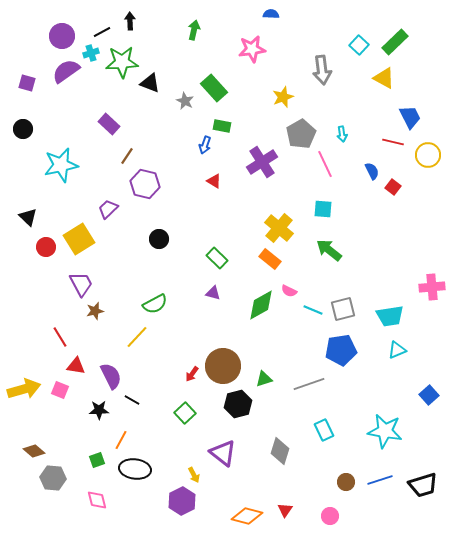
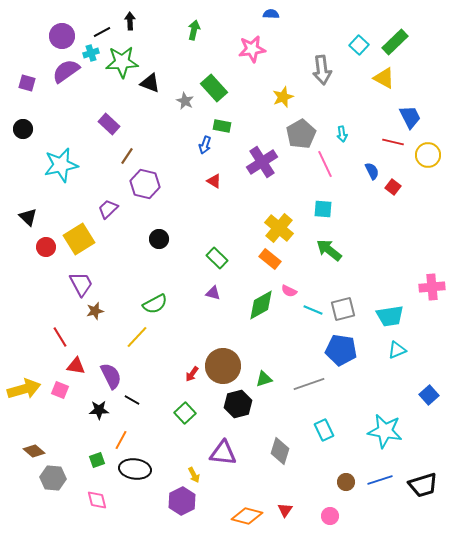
blue pentagon at (341, 350): rotated 16 degrees clockwise
purple triangle at (223, 453): rotated 32 degrees counterclockwise
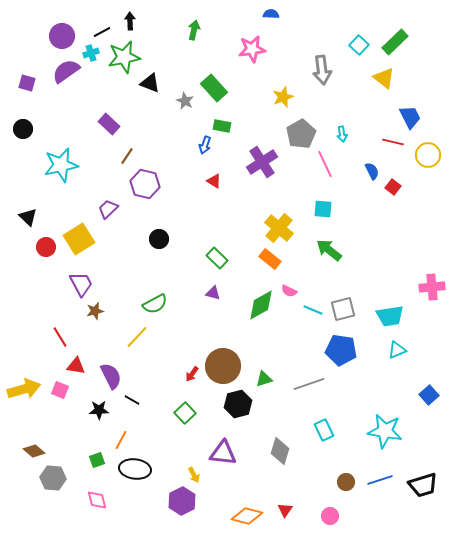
green star at (122, 62): moved 2 px right, 5 px up; rotated 8 degrees counterclockwise
yellow triangle at (384, 78): rotated 10 degrees clockwise
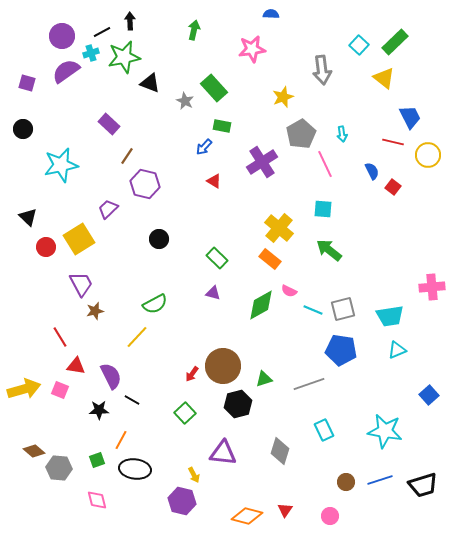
blue arrow at (205, 145): moved 1 px left, 2 px down; rotated 24 degrees clockwise
gray hexagon at (53, 478): moved 6 px right, 10 px up
purple hexagon at (182, 501): rotated 20 degrees counterclockwise
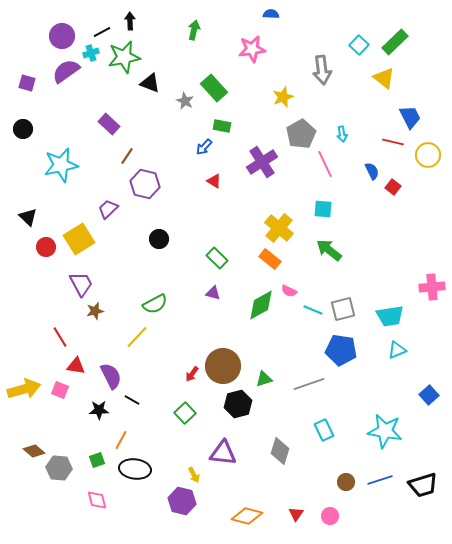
red triangle at (285, 510): moved 11 px right, 4 px down
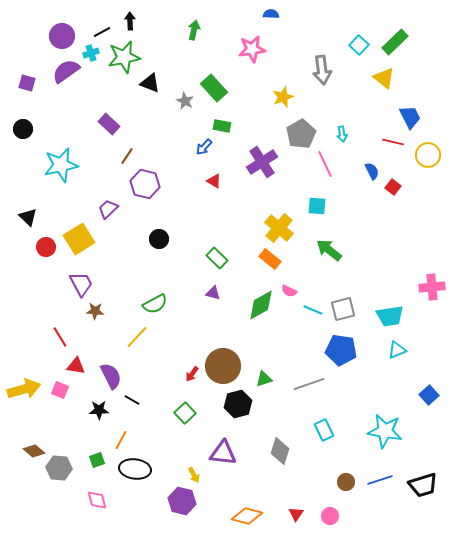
cyan square at (323, 209): moved 6 px left, 3 px up
brown star at (95, 311): rotated 18 degrees clockwise
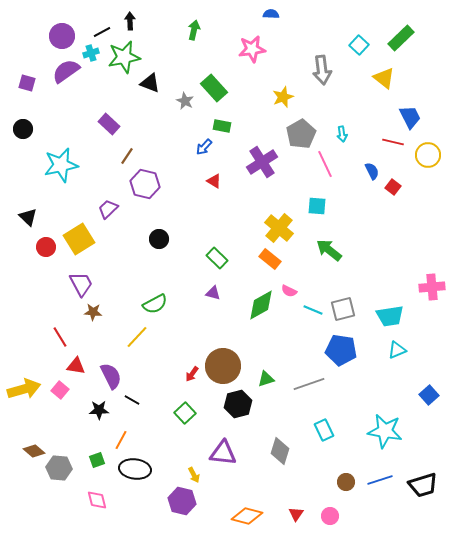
green rectangle at (395, 42): moved 6 px right, 4 px up
brown star at (95, 311): moved 2 px left, 1 px down
green triangle at (264, 379): moved 2 px right
pink square at (60, 390): rotated 18 degrees clockwise
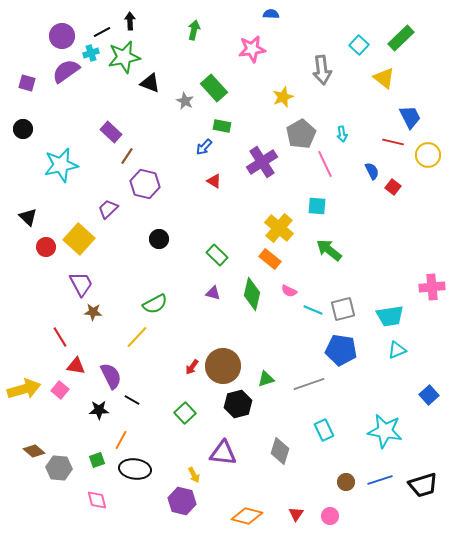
purple rectangle at (109, 124): moved 2 px right, 8 px down
yellow square at (79, 239): rotated 16 degrees counterclockwise
green rectangle at (217, 258): moved 3 px up
green diamond at (261, 305): moved 9 px left, 11 px up; rotated 48 degrees counterclockwise
red arrow at (192, 374): moved 7 px up
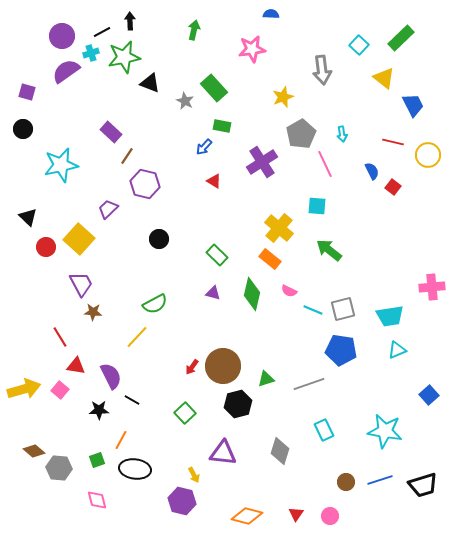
purple square at (27, 83): moved 9 px down
blue trapezoid at (410, 117): moved 3 px right, 12 px up
